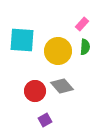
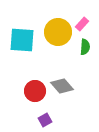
yellow circle: moved 19 px up
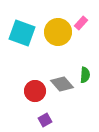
pink rectangle: moved 1 px left, 1 px up
cyan square: moved 7 px up; rotated 16 degrees clockwise
green semicircle: moved 28 px down
gray diamond: moved 2 px up
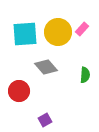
pink rectangle: moved 1 px right, 6 px down
cyan square: moved 3 px right, 1 px down; rotated 24 degrees counterclockwise
gray diamond: moved 16 px left, 17 px up
red circle: moved 16 px left
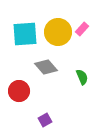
green semicircle: moved 3 px left, 2 px down; rotated 28 degrees counterclockwise
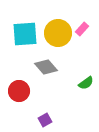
yellow circle: moved 1 px down
green semicircle: moved 4 px right, 6 px down; rotated 77 degrees clockwise
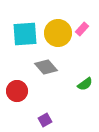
green semicircle: moved 1 px left, 1 px down
red circle: moved 2 px left
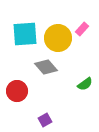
yellow circle: moved 5 px down
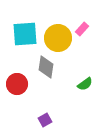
gray diamond: rotated 50 degrees clockwise
red circle: moved 7 px up
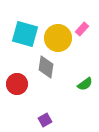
cyan square: rotated 20 degrees clockwise
